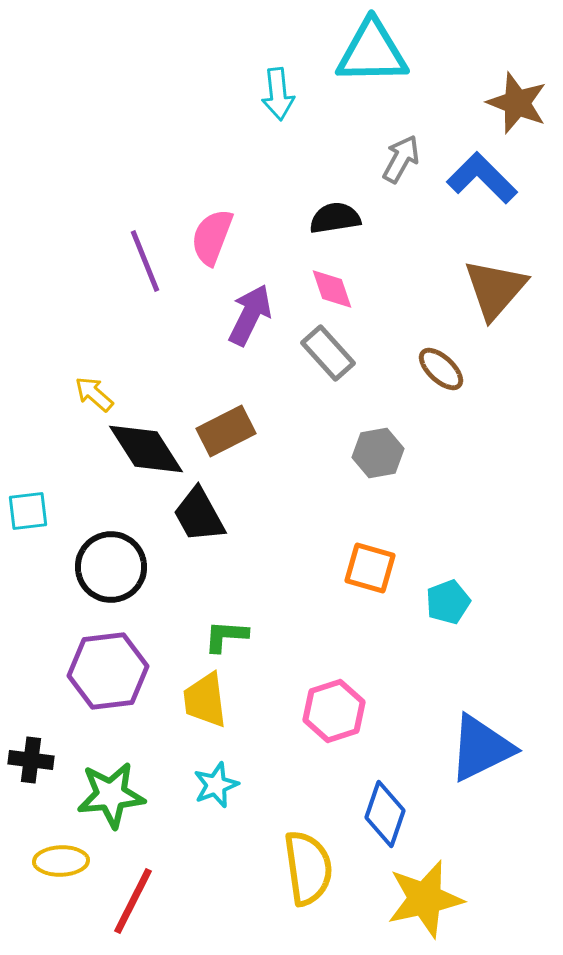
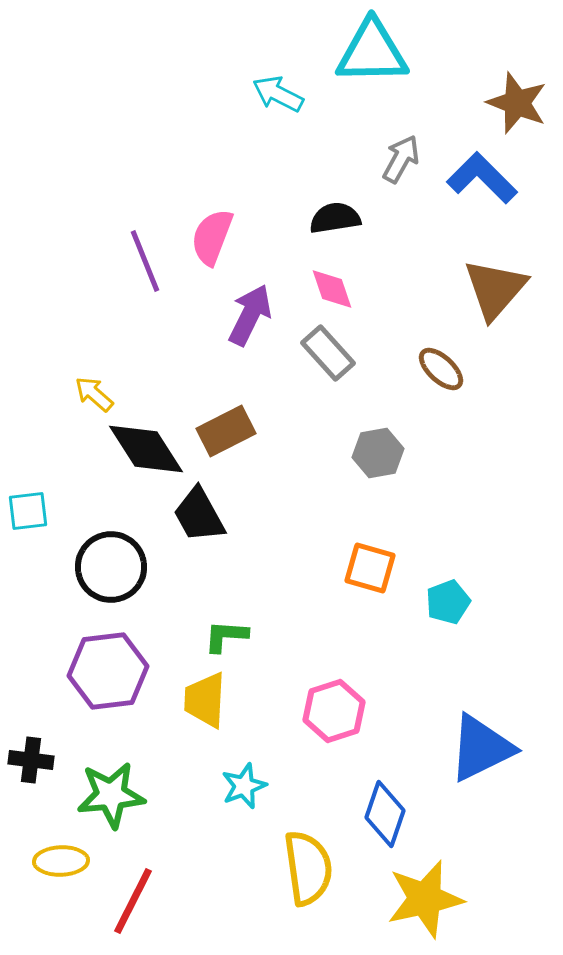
cyan arrow: rotated 123 degrees clockwise
yellow trapezoid: rotated 10 degrees clockwise
cyan star: moved 28 px right, 1 px down
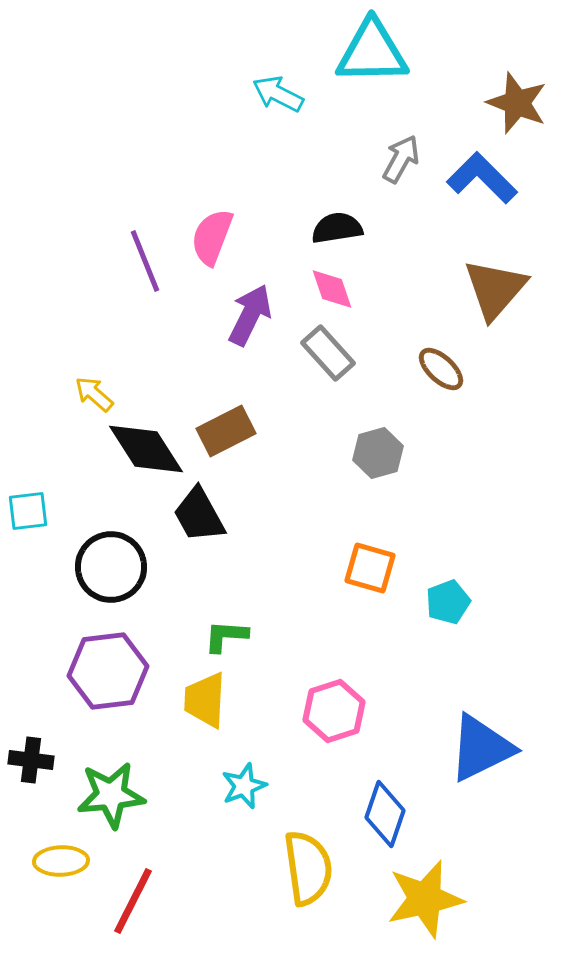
black semicircle: moved 2 px right, 10 px down
gray hexagon: rotated 6 degrees counterclockwise
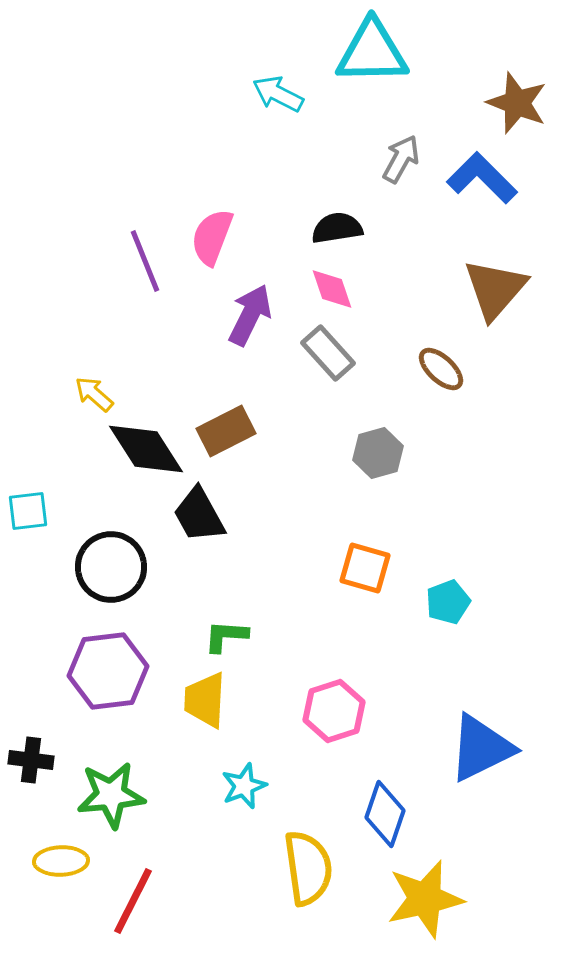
orange square: moved 5 px left
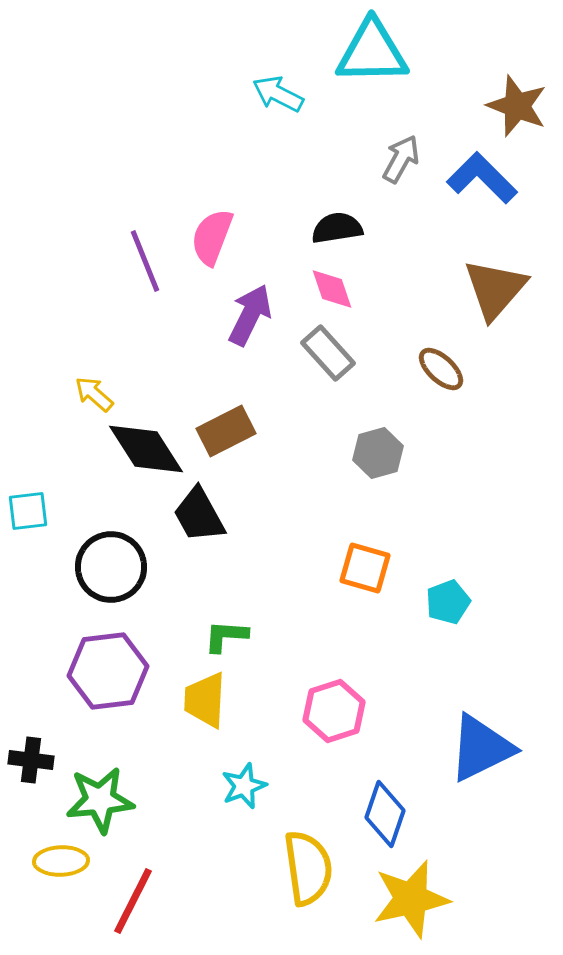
brown star: moved 3 px down
green star: moved 11 px left, 5 px down
yellow star: moved 14 px left
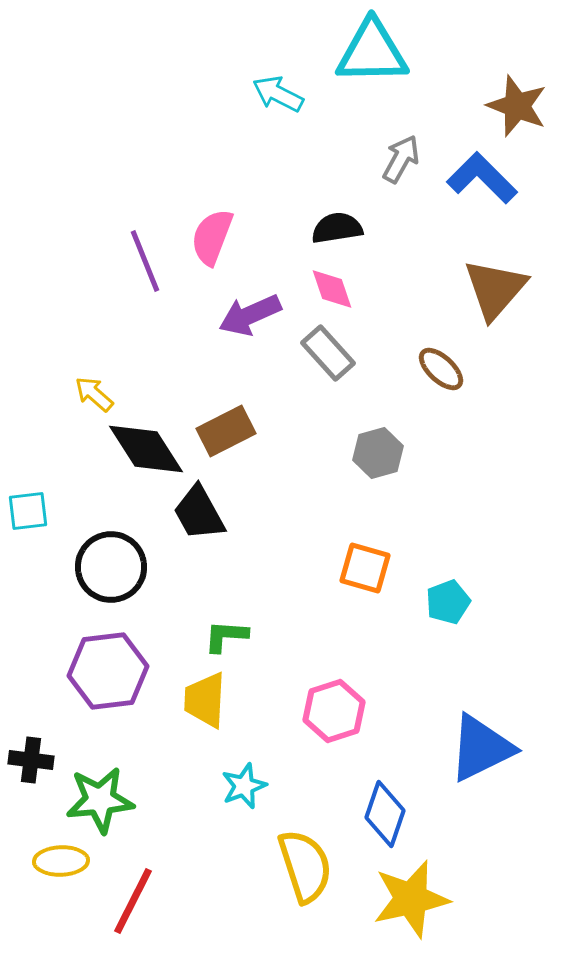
purple arrow: rotated 140 degrees counterclockwise
black trapezoid: moved 2 px up
yellow semicircle: moved 3 px left, 2 px up; rotated 10 degrees counterclockwise
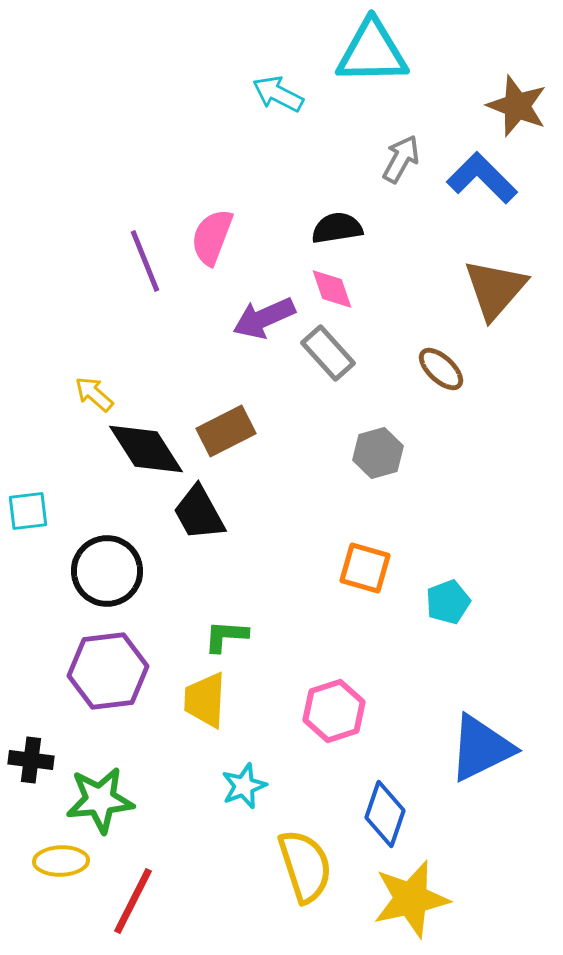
purple arrow: moved 14 px right, 3 px down
black circle: moved 4 px left, 4 px down
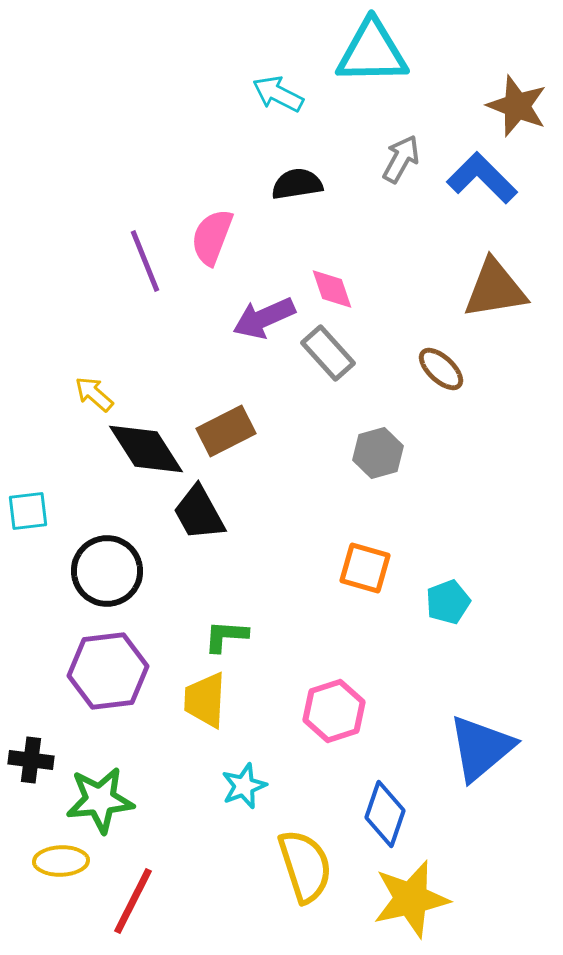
black semicircle: moved 40 px left, 44 px up
brown triangle: rotated 40 degrees clockwise
blue triangle: rotated 14 degrees counterclockwise
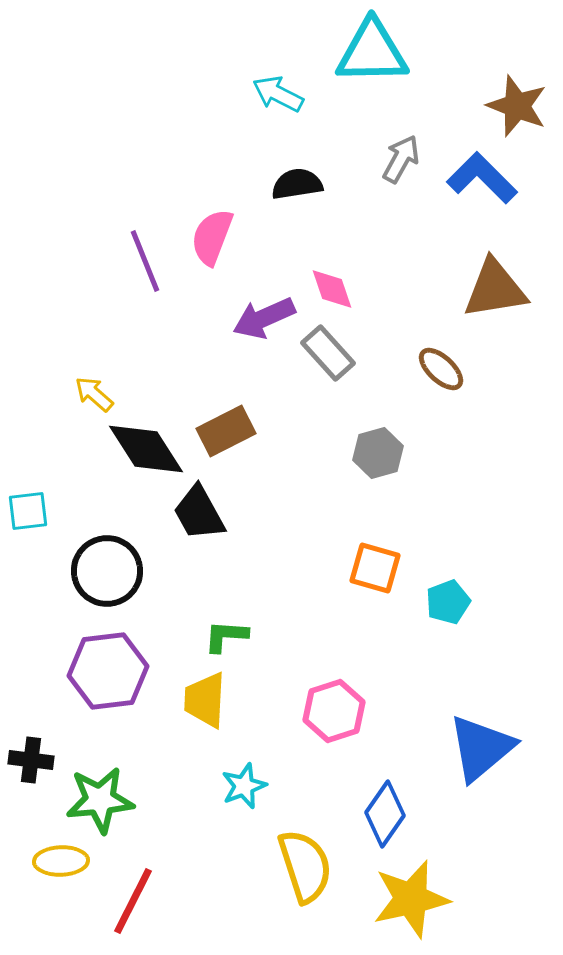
orange square: moved 10 px right
blue diamond: rotated 16 degrees clockwise
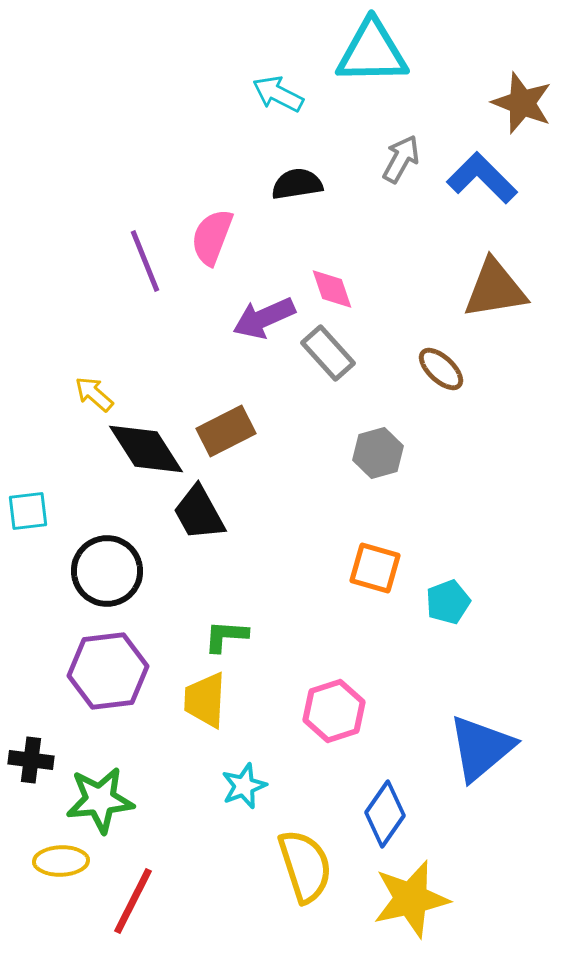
brown star: moved 5 px right, 3 px up
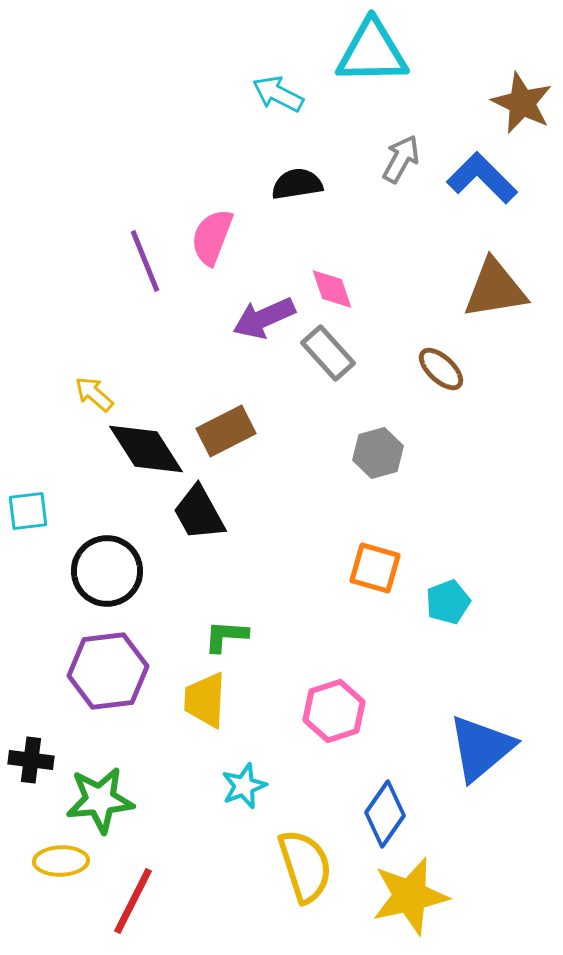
brown star: rotated 4 degrees clockwise
yellow star: moved 1 px left, 3 px up
